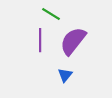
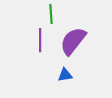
green line: rotated 54 degrees clockwise
blue triangle: rotated 42 degrees clockwise
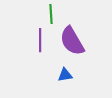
purple semicircle: moved 1 px left; rotated 68 degrees counterclockwise
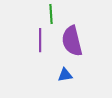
purple semicircle: rotated 16 degrees clockwise
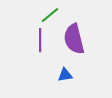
green line: moved 1 px left, 1 px down; rotated 54 degrees clockwise
purple semicircle: moved 2 px right, 2 px up
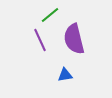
purple line: rotated 25 degrees counterclockwise
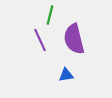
green line: rotated 36 degrees counterclockwise
blue triangle: moved 1 px right
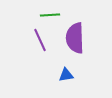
green line: rotated 72 degrees clockwise
purple semicircle: moved 1 px right, 1 px up; rotated 12 degrees clockwise
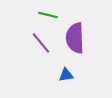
green line: moved 2 px left; rotated 18 degrees clockwise
purple line: moved 1 px right, 3 px down; rotated 15 degrees counterclockwise
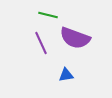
purple semicircle: rotated 68 degrees counterclockwise
purple line: rotated 15 degrees clockwise
